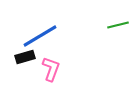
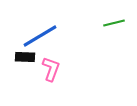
green line: moved 4 px left, 2 px up
black rectangle: rotated 18 degrees clockwise
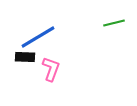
blue line: moved 2 px left, 1 px down
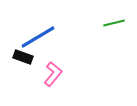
black rectangle: moved 2 px left; rotated 18 degrees clockwise
pink L-shape: moved 2 px right, 5 px down; rotated 20 degrees clockwise
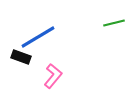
black rectangle: moved 2 px left
pink L-shape: moved 2 px down
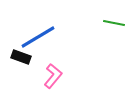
green line: rotated 25 degrees clockwise
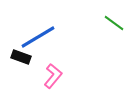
green line: rotated 25 degrees clockwise
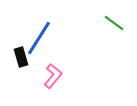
blue line: moved 1 px right, 1 px down; rotated 27 degrees counterclockwise
black rectangle: rotated 54 degrees clockwise
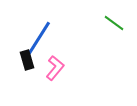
black rectangle: moved 6 px right, 3 px down
pink L-shape: moved 2 px right, 8 px up
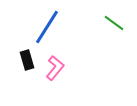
blue line: moved 8 px right, 11 px up
